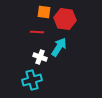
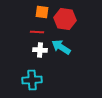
orange square: moved 2 px left
cyan arrow: moved 2 px right; rotated 90 degrees counterclockwise
white cross: moved 7 px up; rotated 16 degrees counterclockwise
cyan cross: rotated 12 degrees clockwise
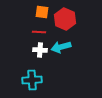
red hexagon: rotated 15 degrees clockwise
red line: moved 2 px right
cyan arrow: rotated 48 degrees counterclockwise
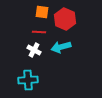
white cross: moved 6 px left; rotated 24 degrees clockwise
cyan cross: moved 4 px left
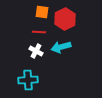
red hexagon: rotated 10 degrees clockwise
white cross: moved 2 px right, 1 px down
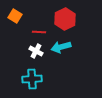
orange square: moved 27 px left, 4 px down; rotated 24 degrees clockwise
cyan cross: moved 4 px right, 1 px up
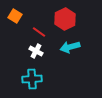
red line: rotated 32 degrees clockwise
cyan arrow: moved 9 px right
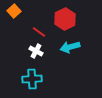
orange square: moved 1 px left, 5 px up; rotated 16 degrees clockwise
